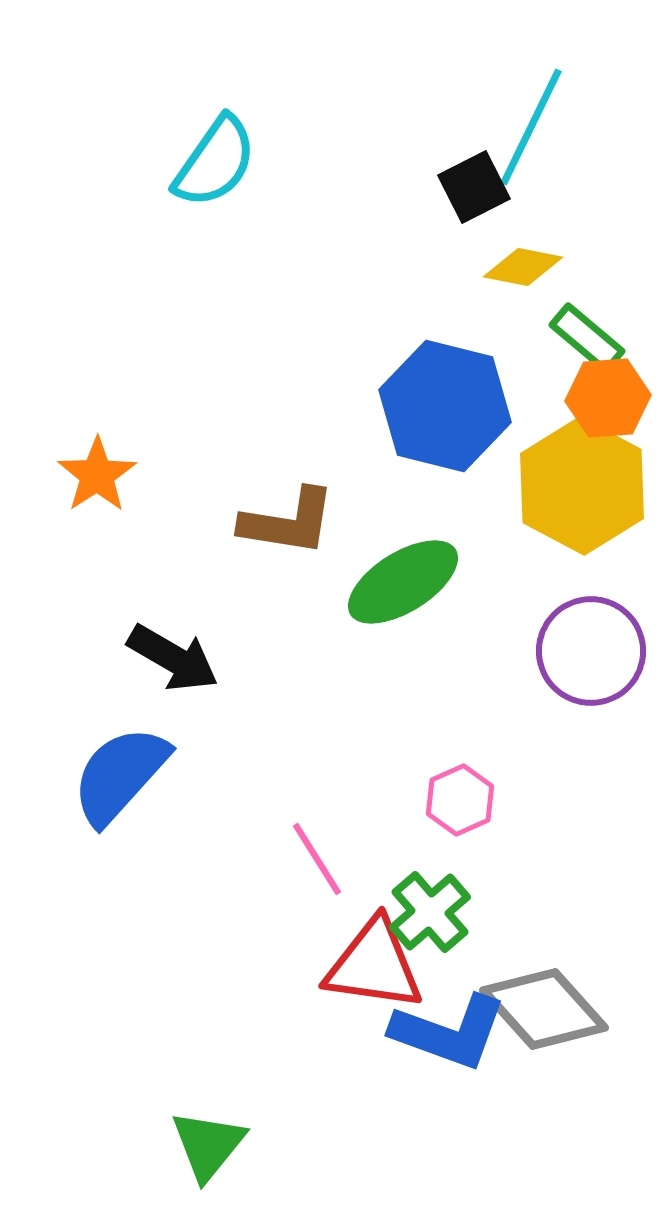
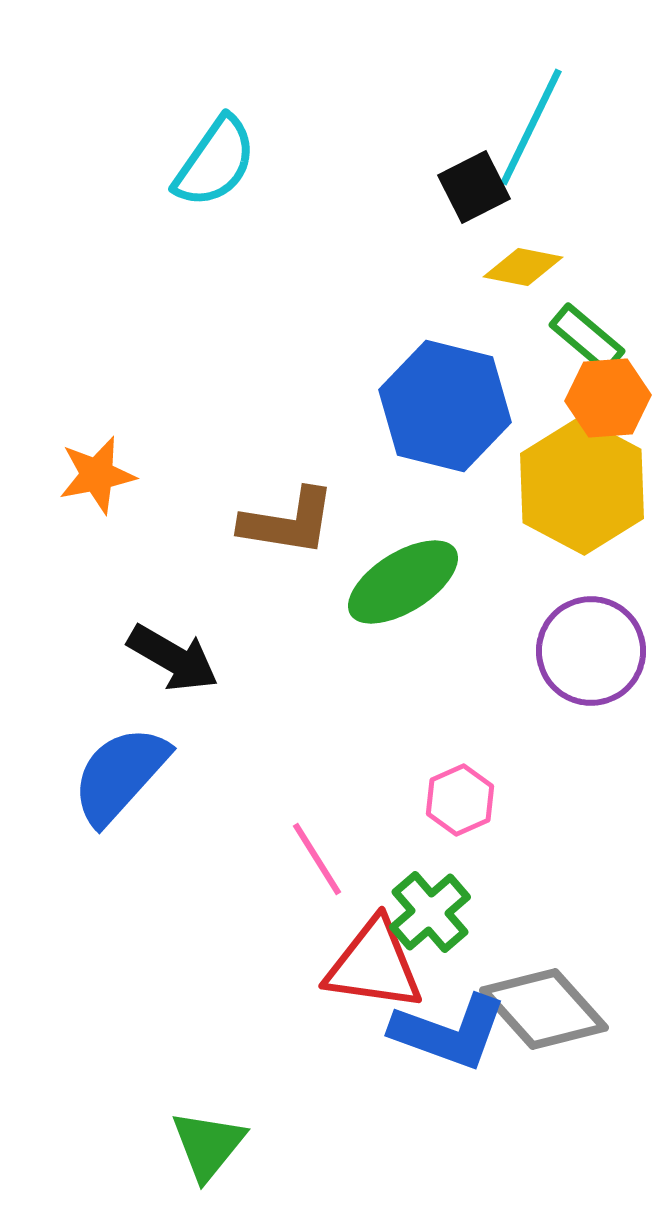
orange star: rotated 22 degrees clockwise
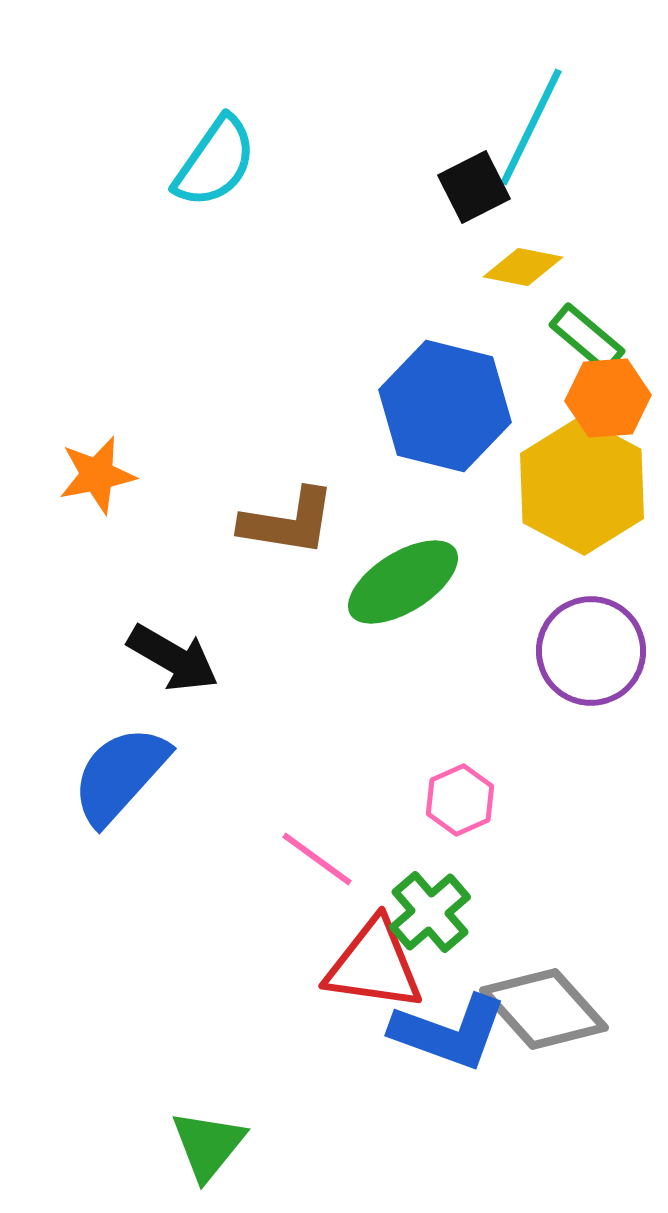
pink line: rotated 22 degrees counterclockwise
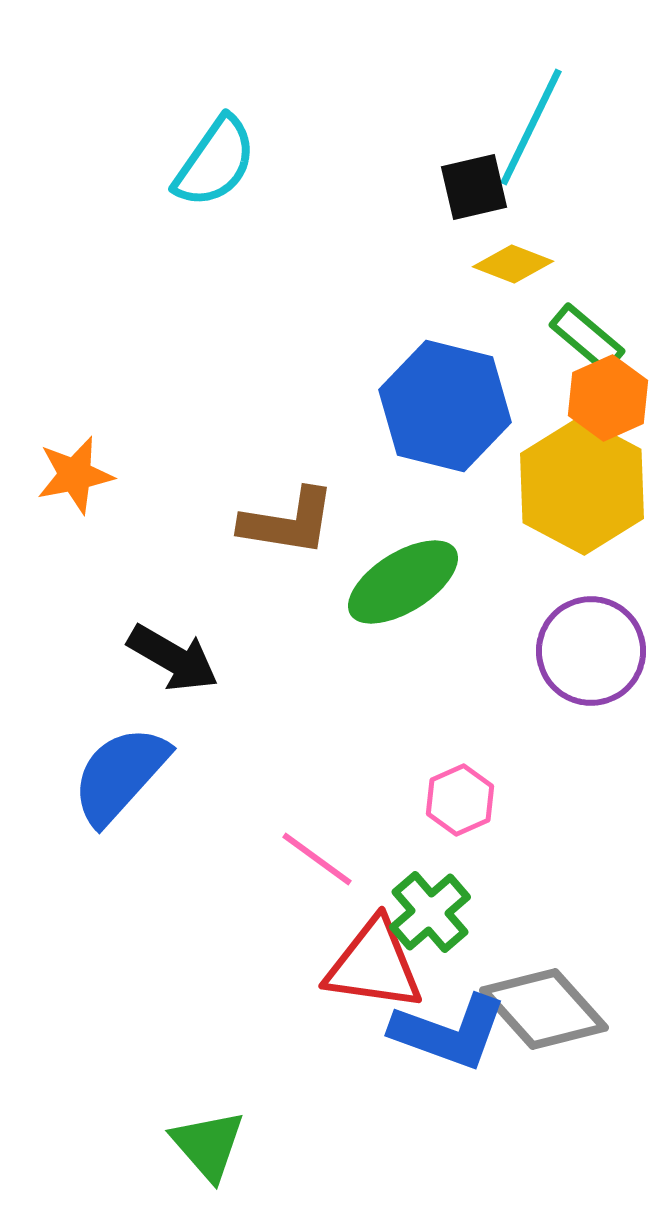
black square: rotated 14 degrees clockwise
yellow diamond: moved 10 px left, 3 px up; rotated 10 degrees clockwise
orange hexagon: rotated 20 degrees counterclockwise
orange star: moved 22 px left
green triangle: rotated 20 degrees counterclockwise
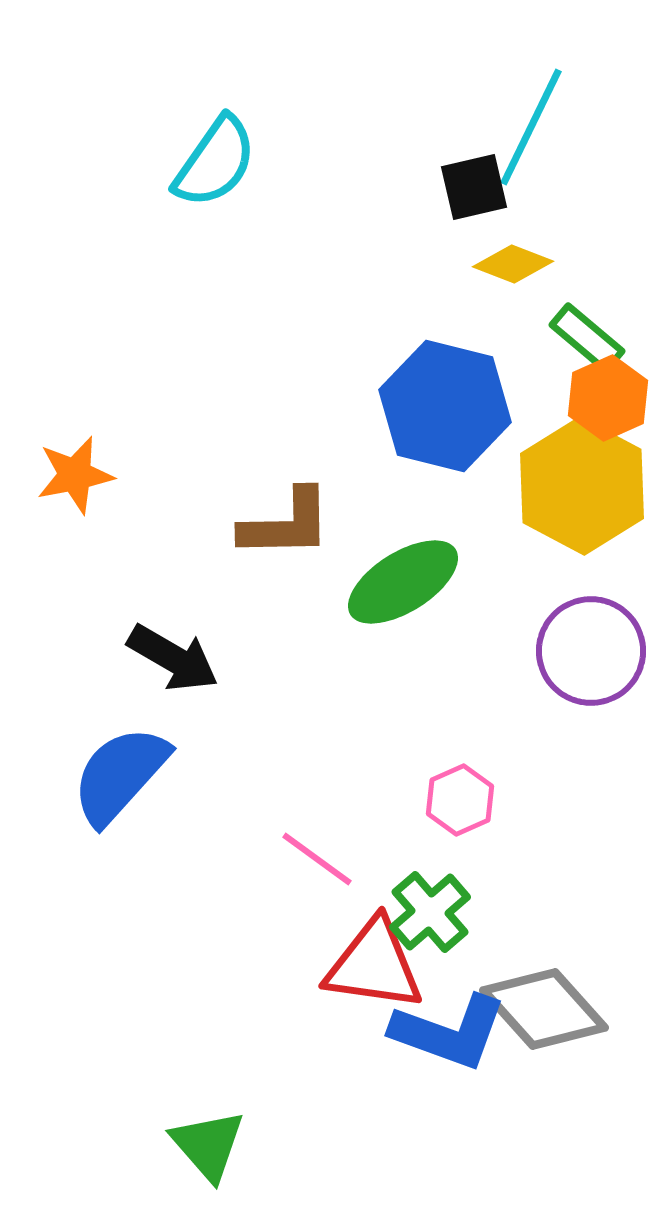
brown L-shape: moved 2 px left, 2 px down; rotated 10 degrees counterclockwise
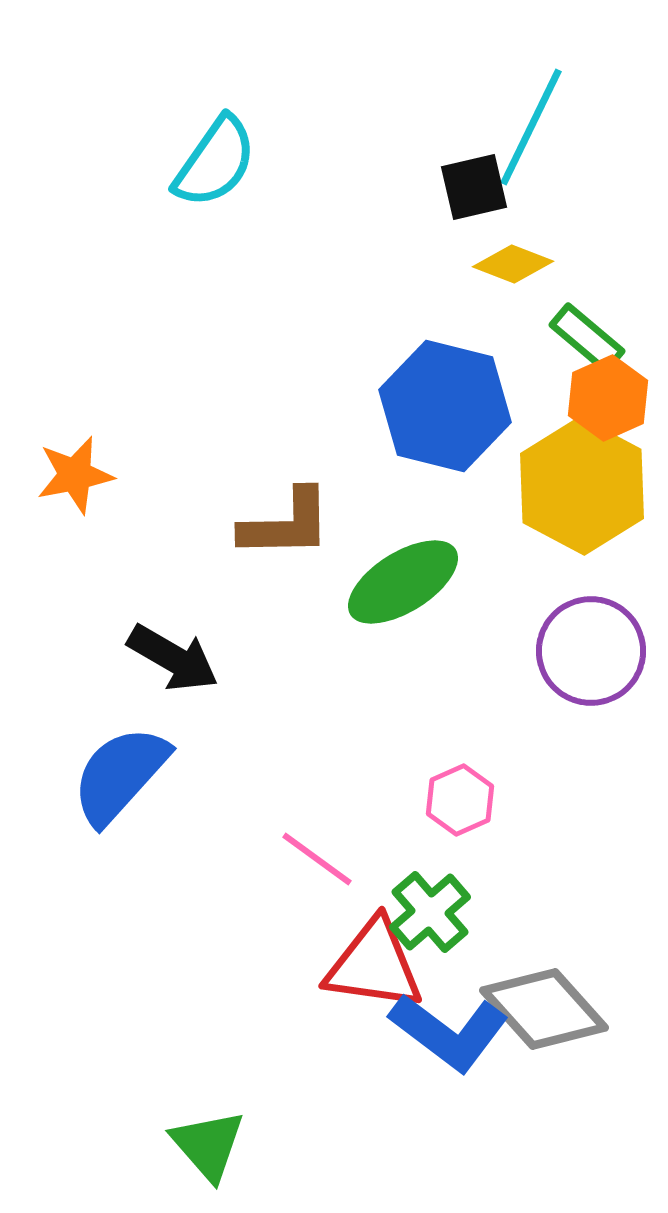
blue L-shape: rotated 17 degrees clockwise
